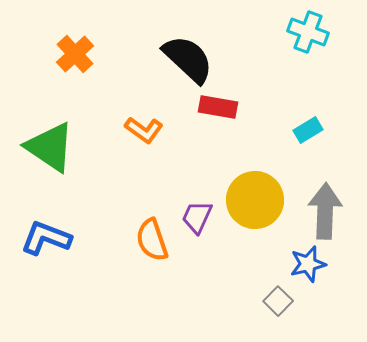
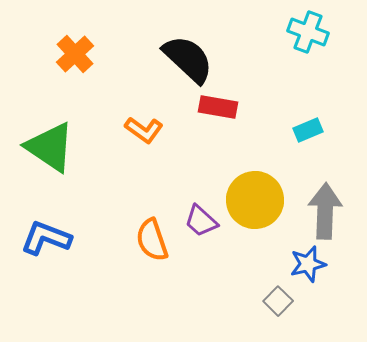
cyan rectangle: rotated 8 degrees clockwise
purple trapezoid: moved 4 px right, 4 px down; rotated 72 degrees counterclockwise
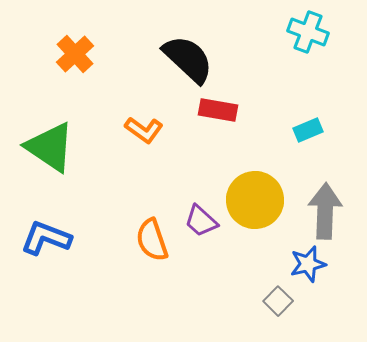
red rectangle: moved 3 px down
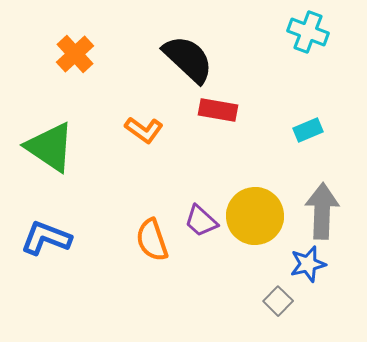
yellow circle: moved 16 px down
gray arrow: moved 3 px left
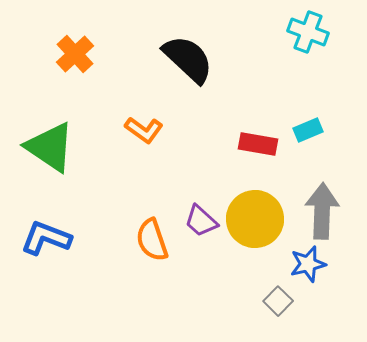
red rectangle: moved 40 px right, 34 px down
yellow circle: moved 3 px down
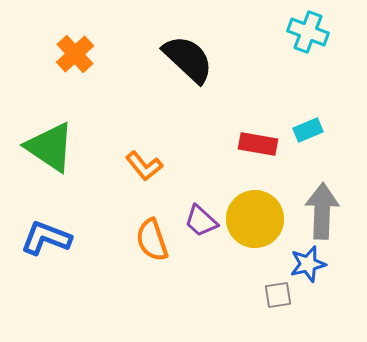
orange L-shape: moved 36 px down; rotated 15 degrees clockwise
gray square: moved 6 px up; rotated 36 degrees clockwise
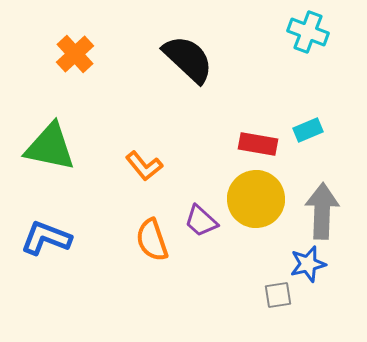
green triangle: rotated 22 degrees counterclockwise
yellow circle: moved 1 px right, 20 px up
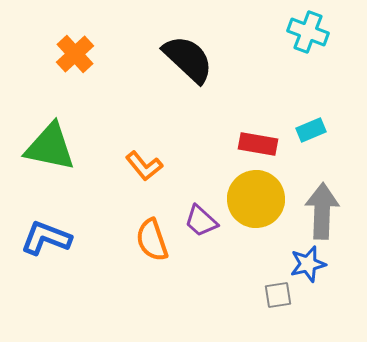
cyan rectangle: moved 3 px right
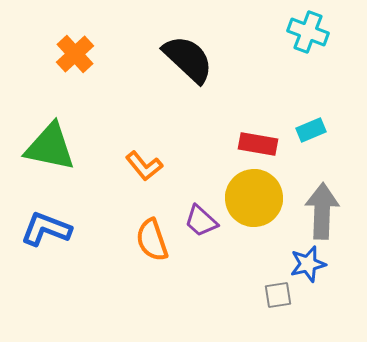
yellow circle: moved 2 px left, 1 px up
blue L-shape: moved 9 px up
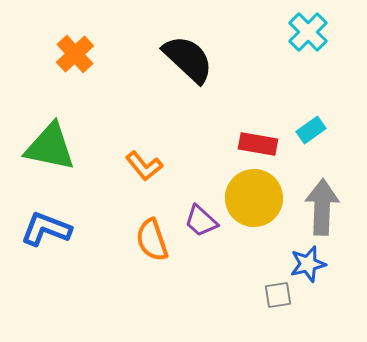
cyan cross: rotated 24 degrees clockwise
cyan rectangle: rotated 12 degrees counterclockwise
gray arrow: moved 4 px up
